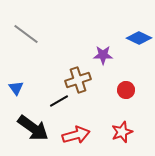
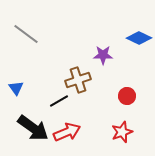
red circle: moved 1 px right, 6 px down
red arrow: moved 9 px left, 3 px up; rotated 8 degrees counterclockwise
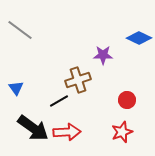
gray line: moved 6 px left, 4 px up
red circle: moved 4 px down
red arrow: rotated 20 degrees clockwise
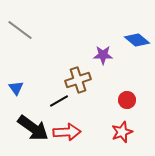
blue diamond: moved 2 px left, 2 px down; rotated 15 degrees clockwise
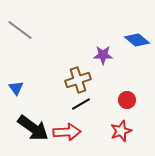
black line: moved 22 px right, 3 px down
red star: moved 1 px left, 1 px up
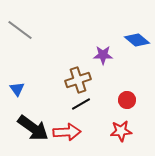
blue triangle: moved 1 px right, 1 px down
red star: rotated 15 degrees clockwise
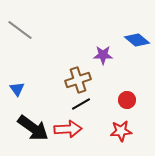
red arrow: moved 1 px right, 3 px up
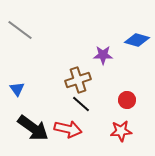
blue diamond: rotated 25 degrees counterclockwise
black line: rotated 72 degrees clockwise
red arrow: rotated 16 degrees clockwise
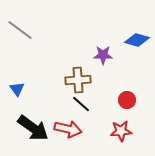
brown cross: rotated 15 degrees clockwise
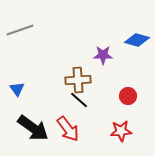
gray line: rotated 56 degrees counterclockwise
red circle: moved 1 px right, 4 px up
black line: moved 2 px left, 4 px up
red arrow: rotated 40 degrees clockwise
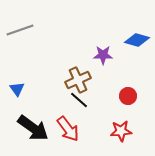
brown cross: rotated 20 degrees counterclockwise
